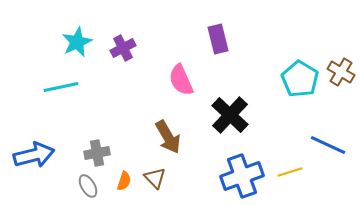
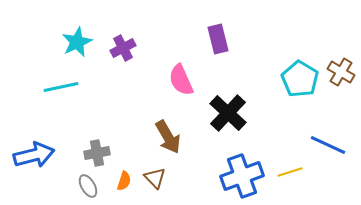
black cross: moved 2 px left, 2 px up
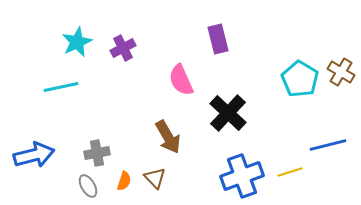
blue line: rotated 39 degrees counterclockwise
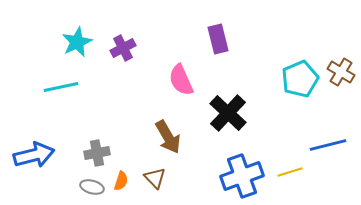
cyan pentagon: rotated 18 degrees clockwise
orange semicircle: moved 3 px left
gray ellipse: moved 4 px right, 1 px down; rotated 45 degrees counterclockwise
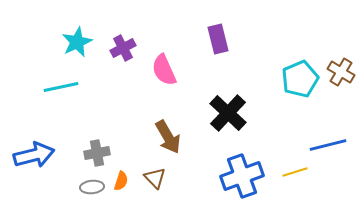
pink semicircle: moved 17 px left, 10 px up
yellow line: moved 5 px right
gray ellipse: rotated 20 degrees counterclockwise
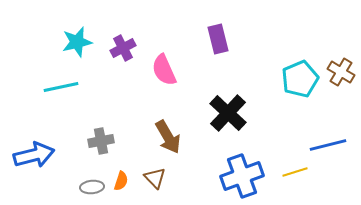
cyan star: rotated 12 degrees clockwise
gray cross: moved 4 px right, 12 px up
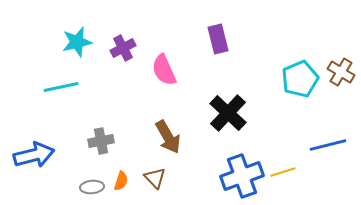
yellow line: moved 12 px left
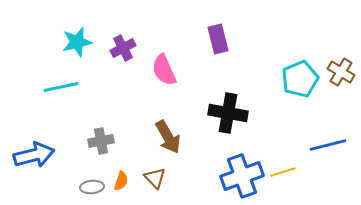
black cross: rotated 33 degrees counterclockwise
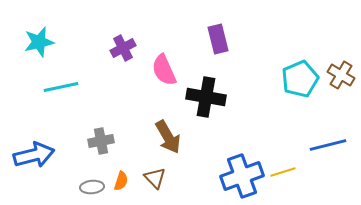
cyan star: moved 38 px left
brown cross: moved 3 px down
black cross: moved 22 px left, 16 px up
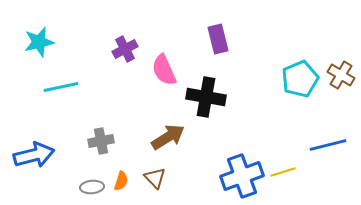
purple cross: moved 2 px right, 1 px down
brown arrow: rotated 92 degrees counterclockwise
